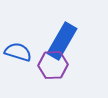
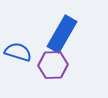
blue rectangle: moved 7 px up
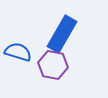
purple hexagon: rotated 12 degrees clockwise
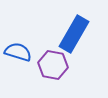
blue rectangle: moved 12 px right
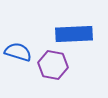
blue rectangle: rotated 57 degrees clockwise
